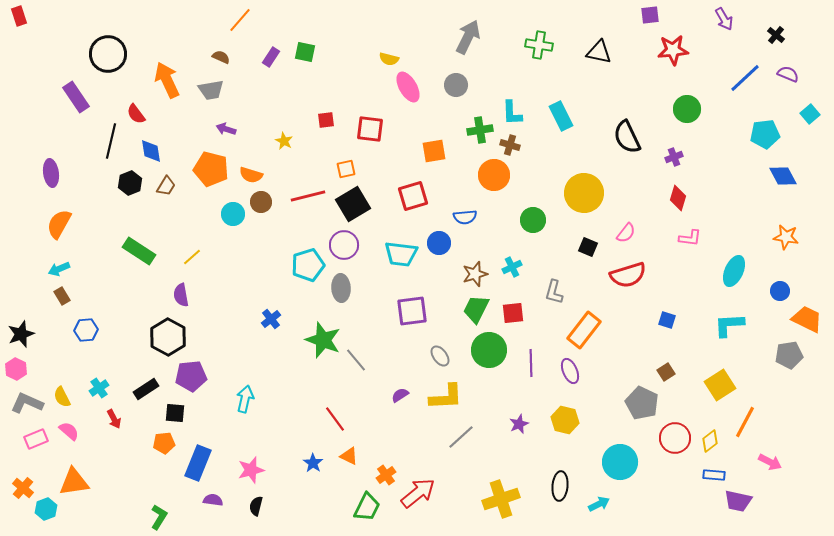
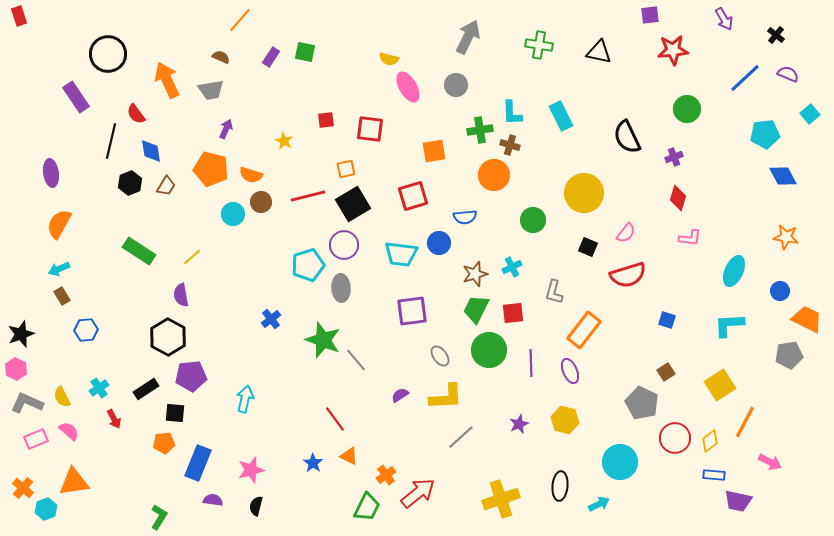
purple arrow at (226, 129): rotated 96 degrees clockwise
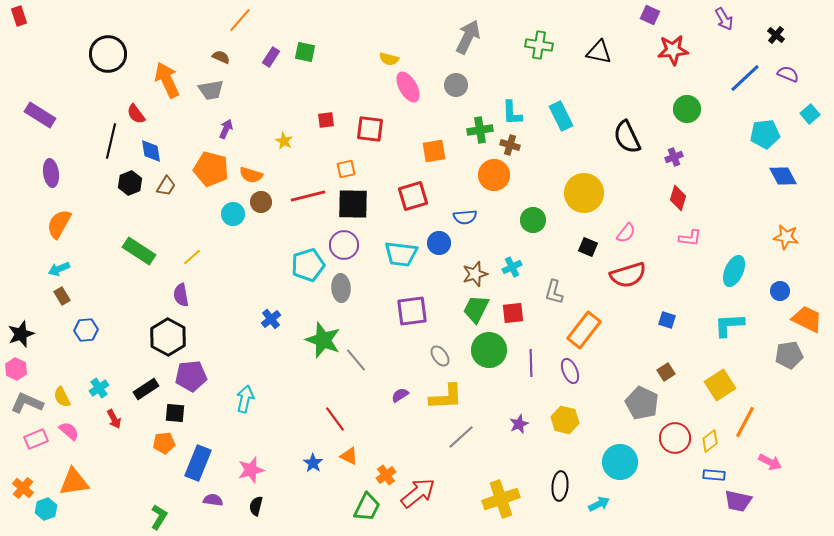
purple square at (650, 15): rotated 30 degrees clockwise
purple rectangle at (76, 97): moved 36 px left, 18 px down; rotated 24 degrees counterclockwise
black square at (353, 204): rotated 32 degrees clockwise
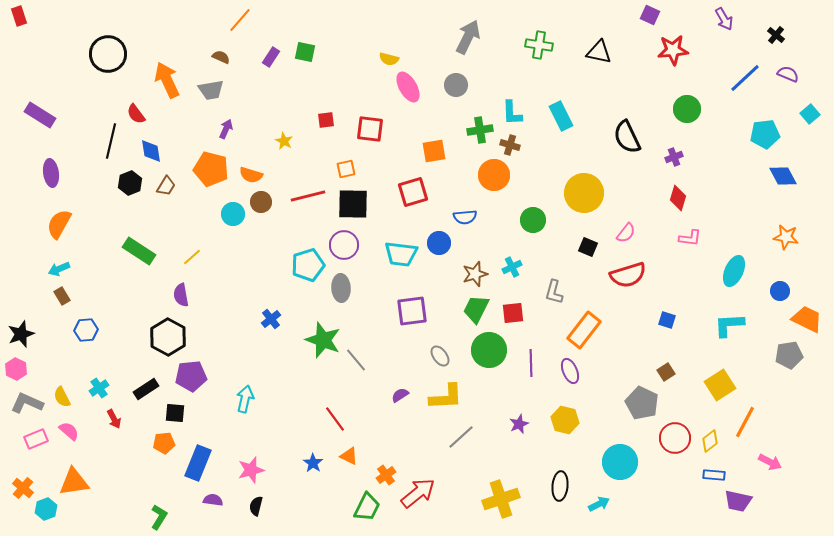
red square at (413, 196): moved 4 px up
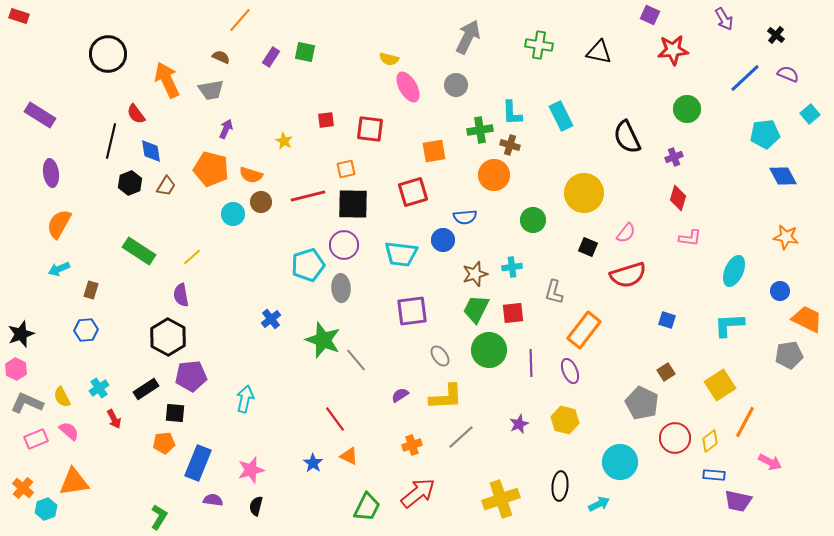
red rectangle at (19, 16): rotated 54 degrees counterclockwise
blue circle at (439, 243): moved 4 px right, 3 px up
cyan cross at (512, 267): rotated 18 degrees clockwise
brown rectangle at (62, 296): moved 29 px right, 6 px up; rotated 48 degrees clockwise
orange cross at (386, 475): moved 26 px right, 30 px up; rotated 18 degrees clockwise
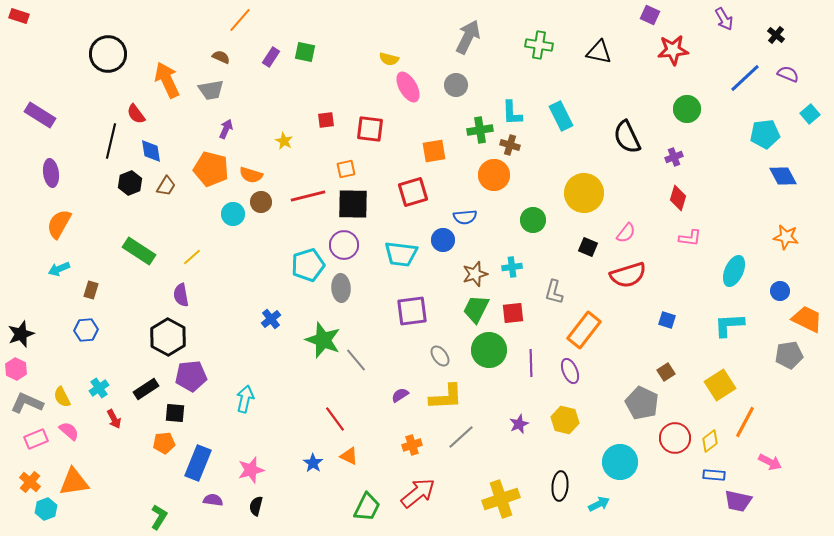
orange cross at (23, 488): moved 7 px right, 6 px up
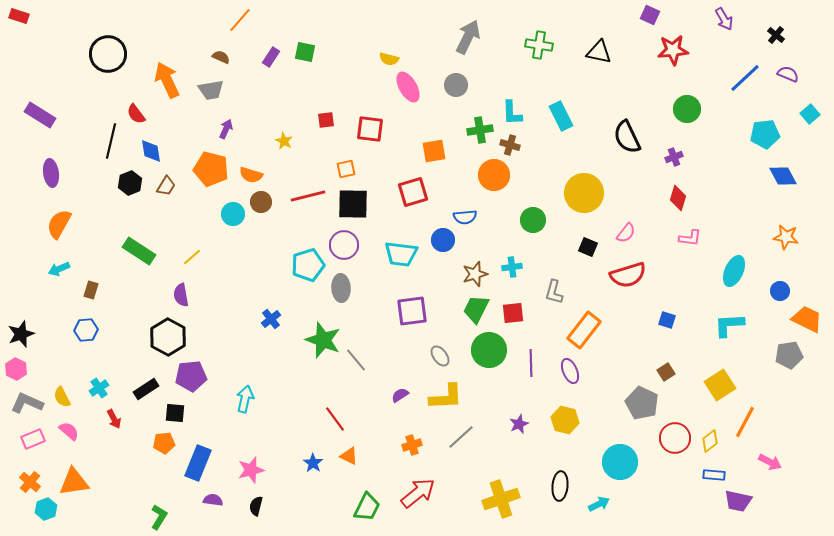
pink rectangle at (36, 439): moved 3 px left
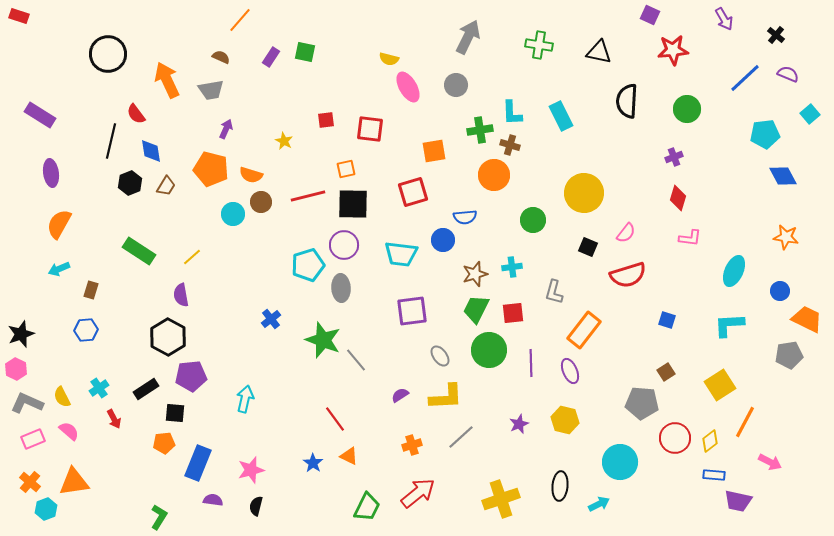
black semicircle at (627, 137): moved 36 px up; rotated 28 degrees clockwise
gray pentagon at (642, 403): rotated 20 degrees counterclockwise
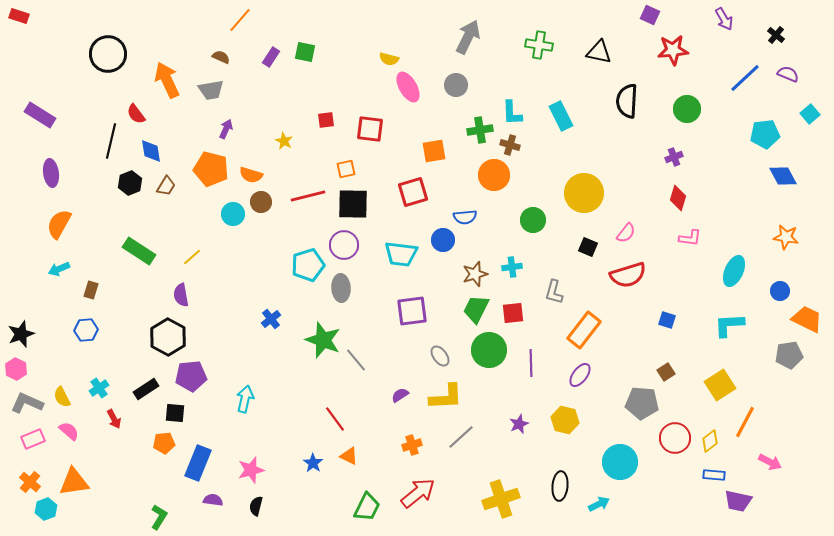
purple ellipse at (570, 371): moved 10 px right, 4 px down; rotated 60 degrees clockwise
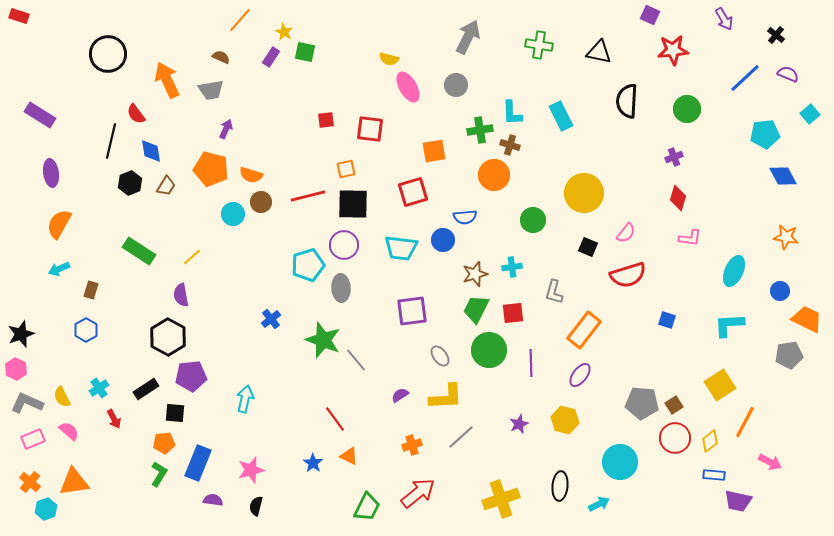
yellow star at (284, 141): moved 109 px up
cyan trapezoid at (401, 254): moved 6 px up
blue hexagon at (86, 330): rotated 25 degrees counterclockwise
brown square at (666, 372): moved 8 px right, 33 px down
green L-shape at (159, 517): moved 43 px up
